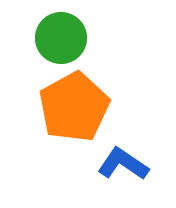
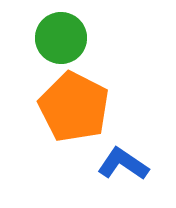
orange pentagon: rotated 16 degrees counterclockwise
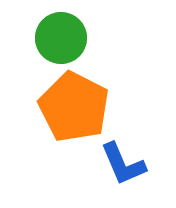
blue L-shape: rotated 147 degrees counterclockwise
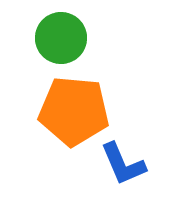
orange pentagon: moved 4 px down; rotated 22 degrees counterclockwise
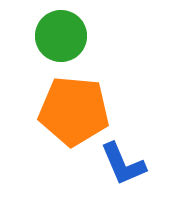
green circle: moved 2 px up
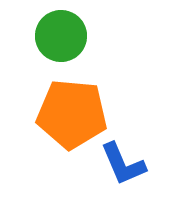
orange pentagon: moved 2 px left, 3 px down
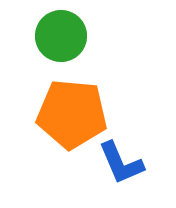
blue L-shape: moved 2 px left, 1 px up
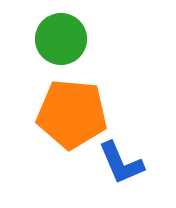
green circle: moved 3 px down
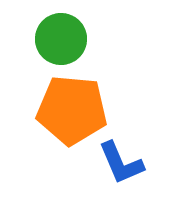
orange pentagon: moved 4 px up
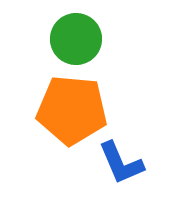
green circle: moved 15 px right
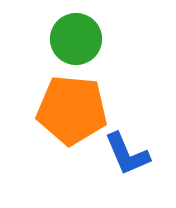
blue L-shape: moved 6 px right, 9 px up
